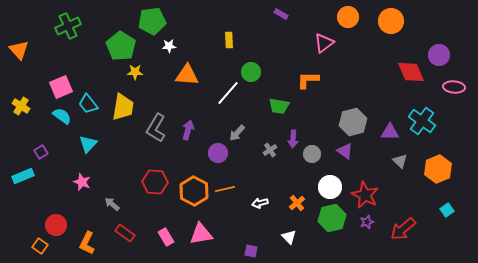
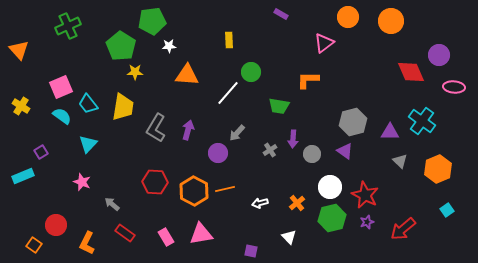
orange square at (40, 246): moved 6 px left, 1 px up
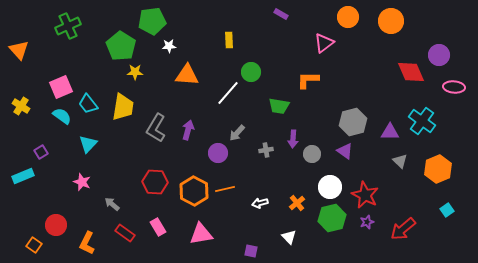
gray cross at (270, 150): moved 4 px left; rotated 24 degrees clockwise
pink rectangle at (166, 237): moved 8 px left, 10 px up
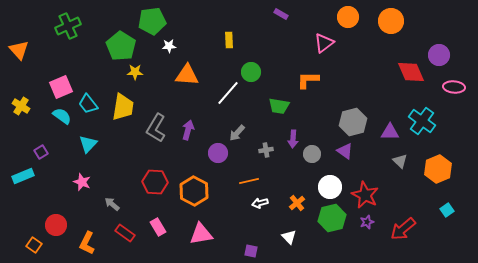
orange line at (225, 189): moved 24 px right, 8 px up
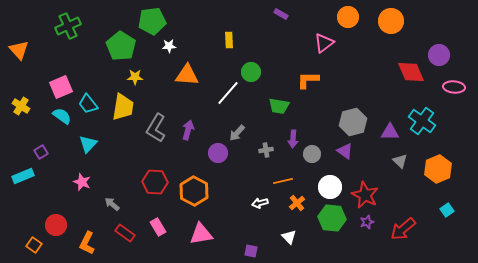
yellow star at (135, 72): moved 5 px down
orange line at (249, 181): moved 34 px right
green hexagon at (332, 218): rotated 20 degrees clockwise
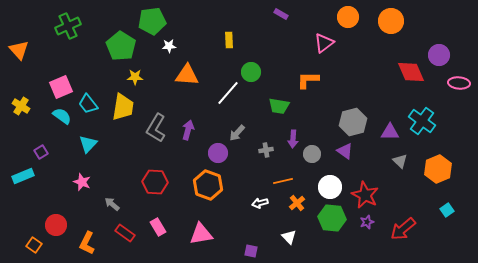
pink ellipse at (454, 87): moved 5 px right, 4 px up
orange hexagon at (194, 191): moved 14 px right, 6 px up; rotated 8 degrees counterclockwise
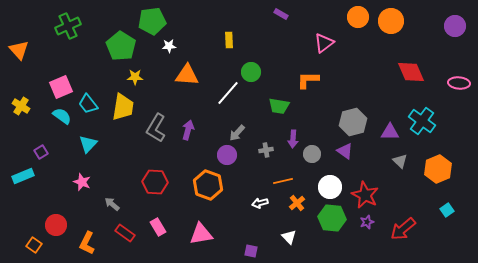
orange circle at (348, 17): moved 10 px right
purple circle at (439, 55): moved 16 px right, 29 px up
purple circle at (218, 153): moved 9 px right, 2 px down
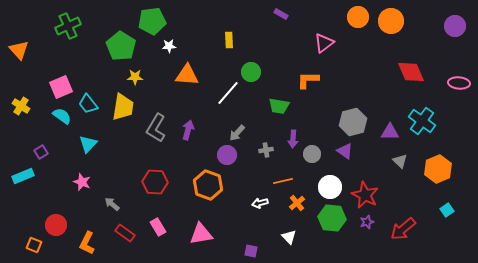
orange square at (34, 245): rotated 14 degrees counterclockwise
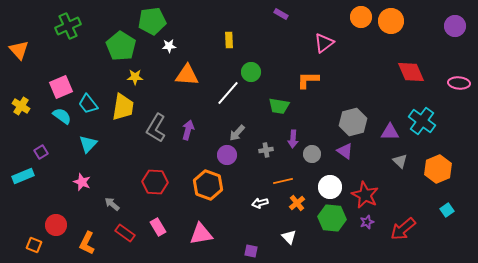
orange circle at (358, 17): moved 3 px right
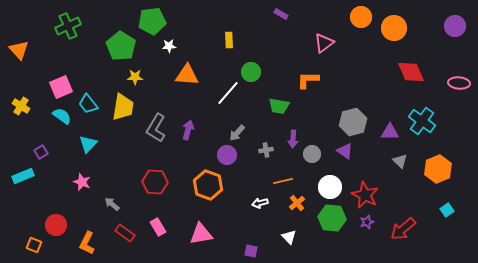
orange circle at (391, 21): moved 3 px right, 7 px down
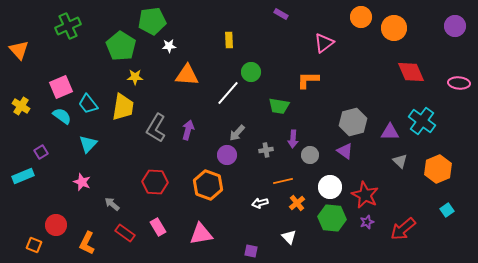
gray circle at (312, 154): moved 2 px left, 1 px down
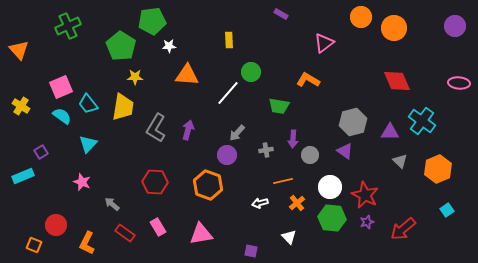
red diamond at (411, 72): moved 14 px left, 9 px down
orange L-shape at (308, 80): rotated 30 degrees clockwise
